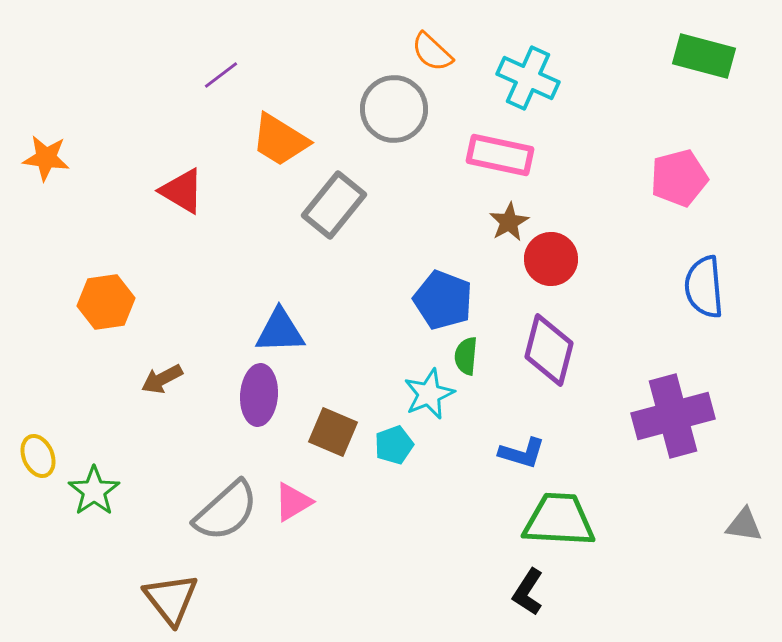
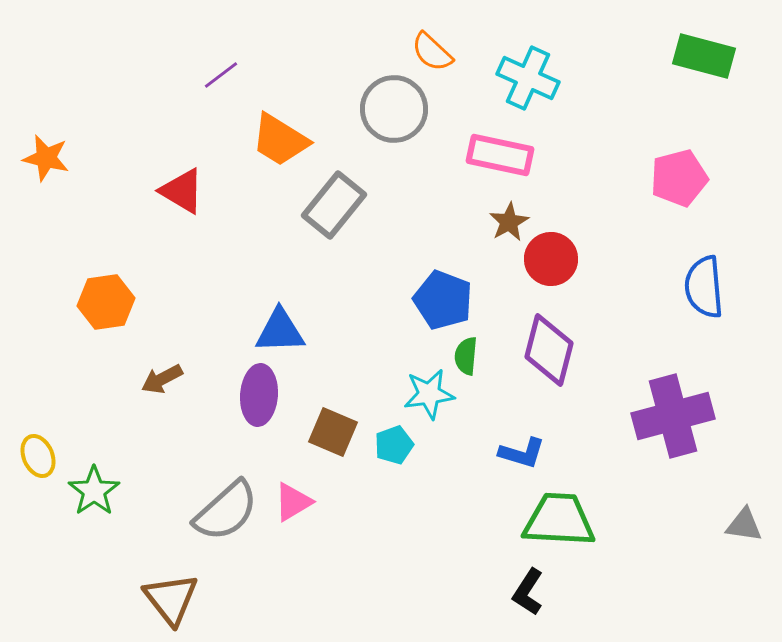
orange star: rotated 6 degrees clockwise
cyan star: rotated 15 degrees clockwise
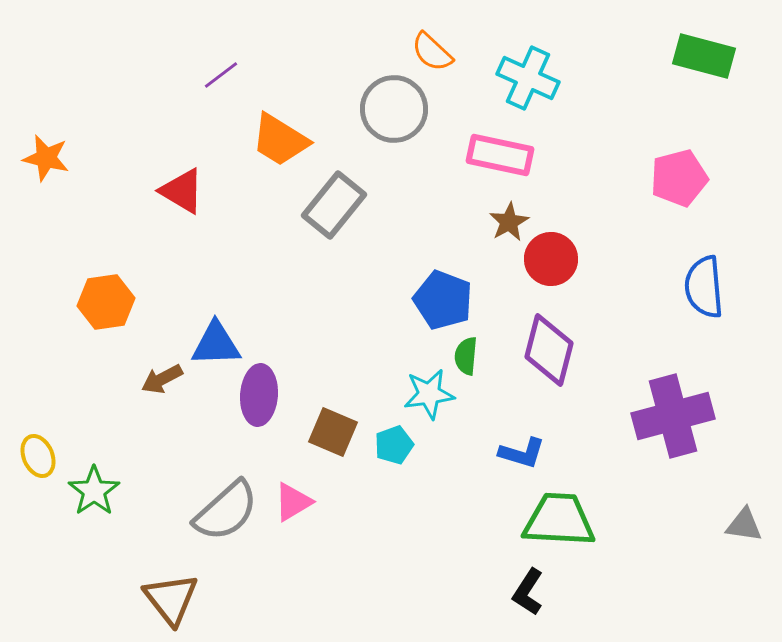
blue triangle: moved 64 px left, 13 px down
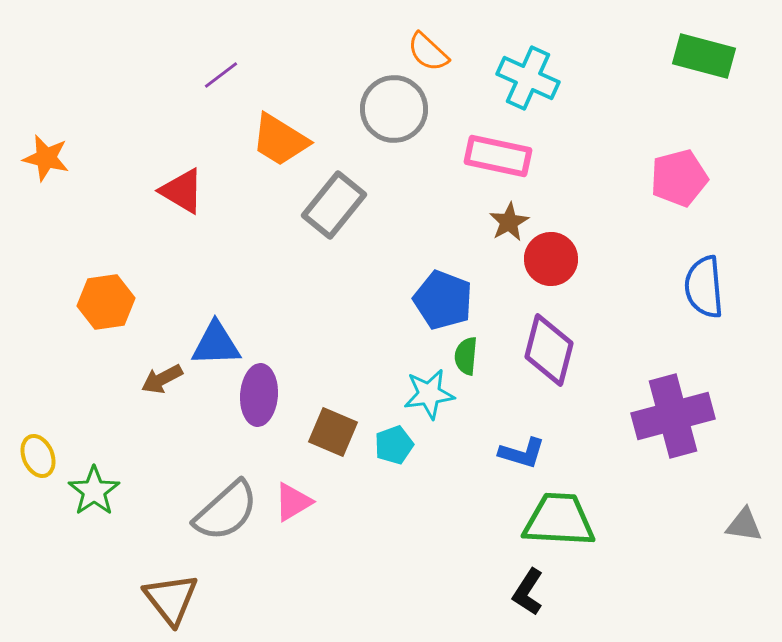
orange semicircle: moved 4 px left
pink rectangle: moved 2 px left, 1 px down
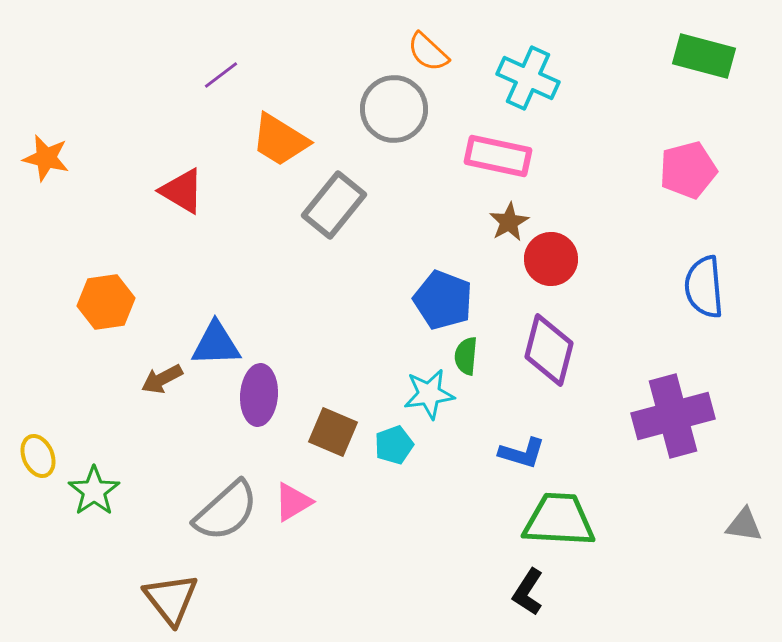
pink pentagon: moved 9 px right, 8 px up
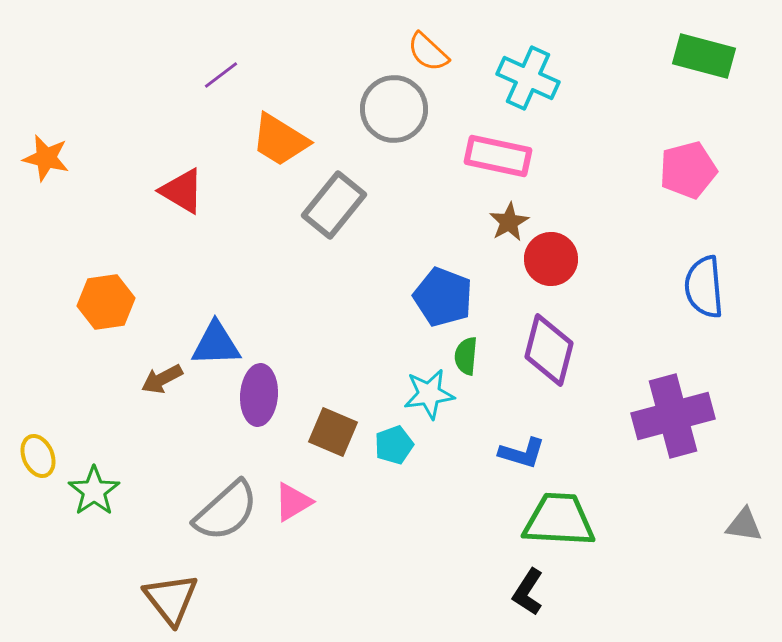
blue pentagon: moved 3 px up
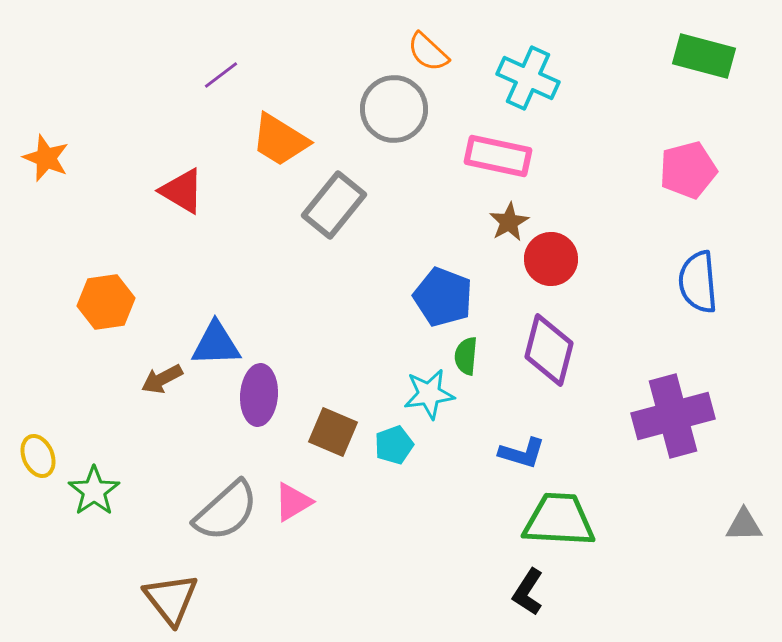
orange star: rotated 9 degrees clockwise
blue semicircle: moved 6 px left, 5 px up
gray triangle: rotated 9 degrees counterclockwise
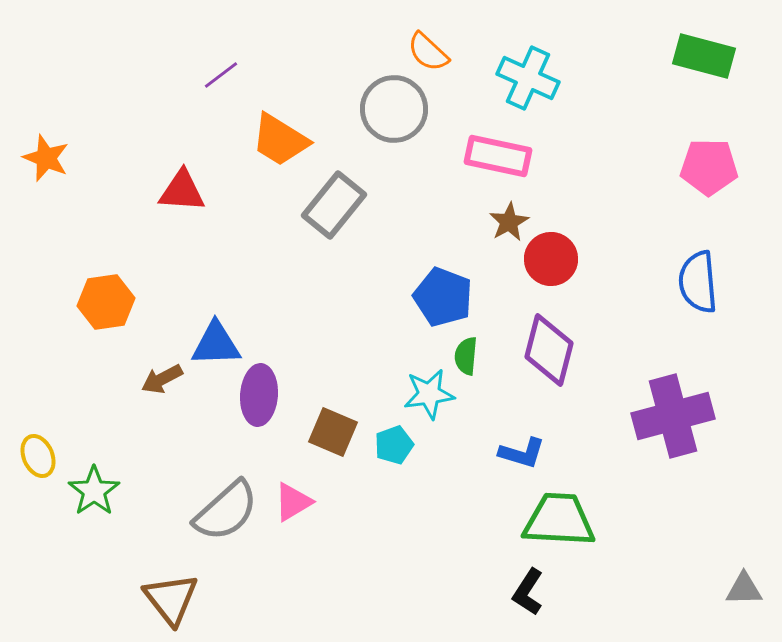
pink pentagon: moved 21 px right, 3 px up; rotated 16 degrees clockwise
red triangle: rotated 27 degrees counterclockwise
gray triangle: moved 64 px down
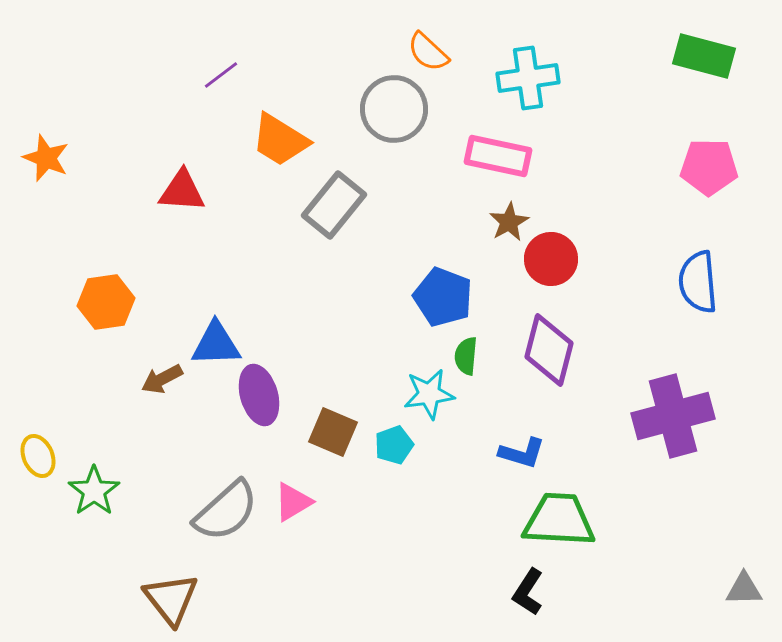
cyan cross: rotated 32 degrees counterclockwise
purple ellipse: rotated 20 degrees counterclockwise
